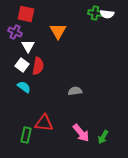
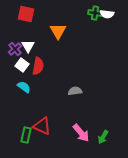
purple cross: moved 17 px down; rotated 24 degrees clockwise
red triangle: moved 2 px left, 3 px down; rotated 18 degrees clockwise
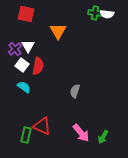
gray semicircle: rotated 64 degrees counterclockwise
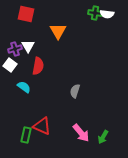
purple cross: rotated 24 degrees clockwise
white square: moved 12 px left
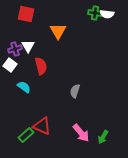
red semicircle: moved 3 px right; rotated 24 degrees counterclockwise
green rectangle: rotated 35 degrees clockwise
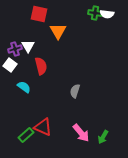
red square: moved 13 px right
red triangle: moved 1 px right, 1 px down
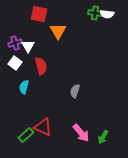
purple cross: moved 6 px up
white square: moved 5 px right, 2 px up
cyan semicircle: rotated 112 degrees counterclockwise
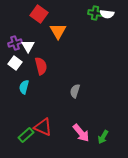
red square: rotated 24 degrees clockwise
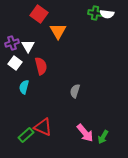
purple cross: moved 3 px left
pink arrow: moved 4 px right
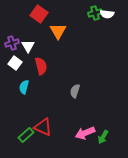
green cross: rotated 24 degrees counterclockwise
pink arrow: rotated 108 degrees clockwise
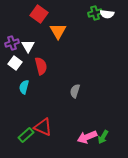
pink arrow: moved 2 px right, 4 px down
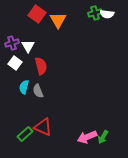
red square: moved 2 px left
orange triangle: moved 11 px up
gray semicircle: moved 37 px left; rotated 40 degrees counterclockwise
green rectangle: moved 1 px left, 1 px up
